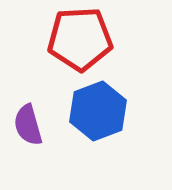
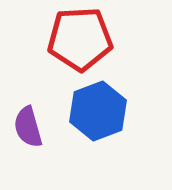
purple semicircle: moved 2 px down
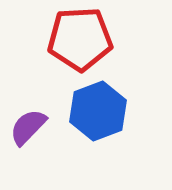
purple semicircle: rotated 60 degrees clockwise
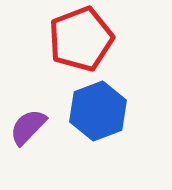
red pentagon: moved 1 px right; rotated 18 degrees counterclockwise
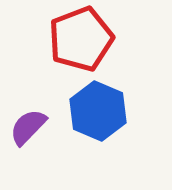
blue hexagon: rotated 16 degrees counterclockwise
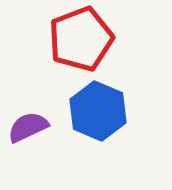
purple semicircle: rotated 21 degrees clockwise
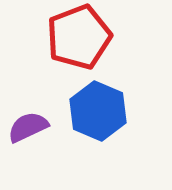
red pentagon: moved 2 px left, 2 px up
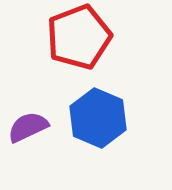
blue hexagon: moved 7 px down
